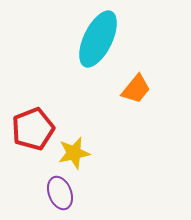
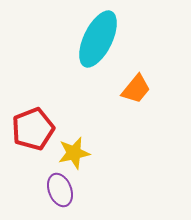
purple ellipse: moved 3 px up
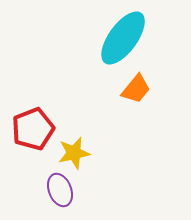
cyan ellipse: moved 25 px right, 1 px up; rotated 10 degrees clockwise
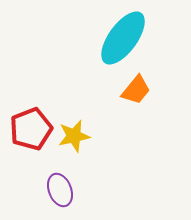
orange trapezoid: moved 1 px down
red pentagon: moved 2 px left
yellow star: moved 17 px up
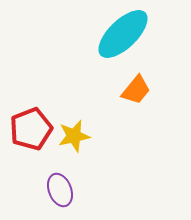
cyan ellipse: moved 4 px up; rotated 10 degrees clockwise
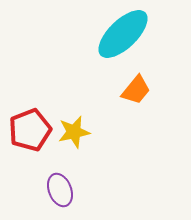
red pentagon: moved 1 px left, 1 px down
yellow star: moved 4 px up
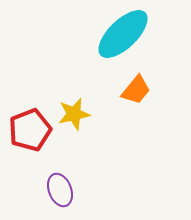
yellow star: moved 18 px up
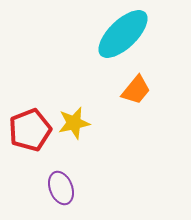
yellow star: moved 9 px down
purple ellipse: moved 1 px right, 2 px up
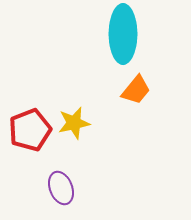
cyan ellipse: rotated 46 degrees counterclockwise
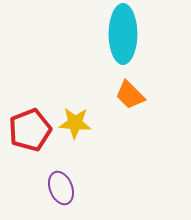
orange trapezoid: moved 6 px left, 5 px down; rotated 96 degrees clockwise
yellow star: moved 1 px right; rotated 16 degrees clockwise
